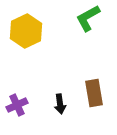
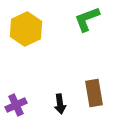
green L-shape: moved 1 px left, 1 px down; rotated 8 degrees clockwise
yellow hexagon: moved 2 px up
purple cross: moved 1 px left
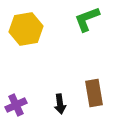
yellow hexagon: rotated 16 degrees clockwise
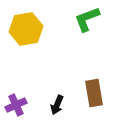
black arrow: moved 3 px left, 1 px down; rotated 30 degrees clockwise
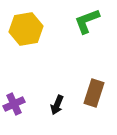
green L-shape: moved 2 px down
brown rectangle: rotated 28 degrees clockwise
purple cross: moved 2 px left, 1 px up
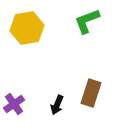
yellow hexagon: moved 1 px right, 1 px up
brown rectangle: moved 3 px left
purple cross: rotated 10 degrees counterclockwise
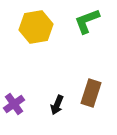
yellow hexagon: moved 9 px right, 1 px up
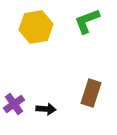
black arrow: moved 11 px left, 4 px down; rotated 108 degrees counterclockwise
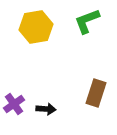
brown rectangle: moved 5 px right
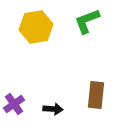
brown rectangle: moved 2 px down; rotated 12 degrees counterclockwise
black arrow: moved 7 px right
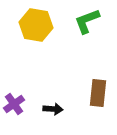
yellow hexagon: moved 2 px up; rotated 20 degrees clockwise
brown rectangle: moved 2 px right, 2 px up
